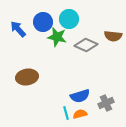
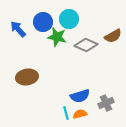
brown semicircle: rotated 36 degrees counterclockwise
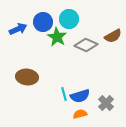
blue arrow: rotated 108 degrees clockwise
green star: rotated 18 degrees clockwise
brown ellipse: rotated 15 degrees clockwise
gray cross: rotated 21 degrees counterclockwise
cyan line: moved 2 px left, 19 px up
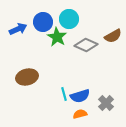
brown ellipse: rotated 20 degrees counterclockwise
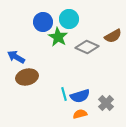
blue arrow: moved 2 px left, 28 px down; rotated 126 degrees counterclockwise
green star: moved 1 px right
gray diamond: moved 1 px right, 2 px down
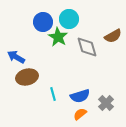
gray diamond: rotated 50 degrees clockwise
cyan line: moved 11 px left
orange semicircle: rotated 24 degrees counterclockwise
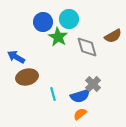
gray cross: moved 13 px left, 19 px up
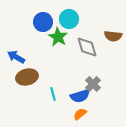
brown semicircle: rotated 36 degrees clockwise
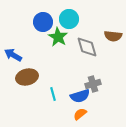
blue arrow: moved 3 px left, 2 px up
gray cross: rotated 28 degrees clockwise
